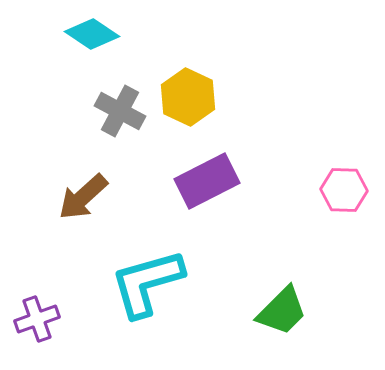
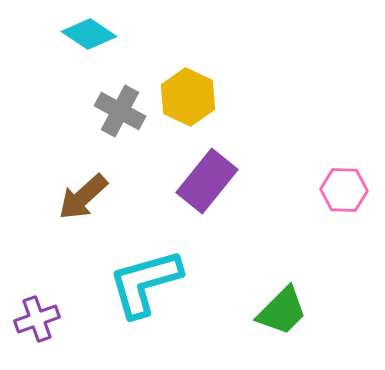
cyan diamond: moved 3 px left
purple rectangle: rotated 24 degrees counterclockwise
cyan L-shape: moved 2 px left
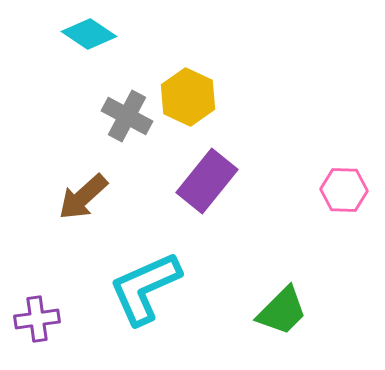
gray cross: moved 7 px right, 5 px down
cyan L-shape: moved 5 px down; rotated 8 degrees counterclockwise
purple cross: rotated 12 degrees clockwise
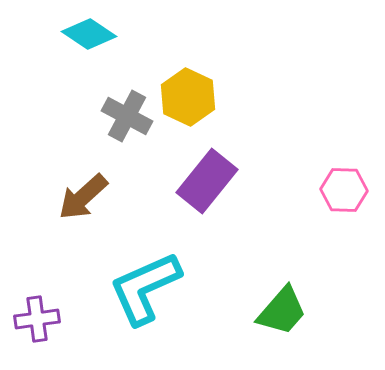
green trapezoid: rotated 4 degrees counterclockwise
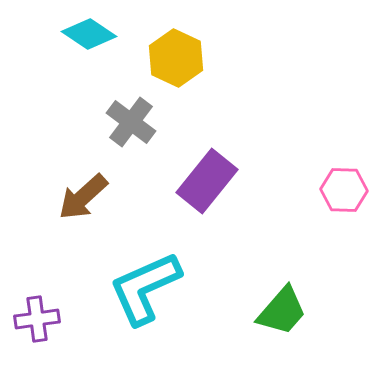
yellow hexagon: moved 12 px left, 39 px up
gray cross: moved 4 px right, 6 px down; rotated 9 degrees clockwise
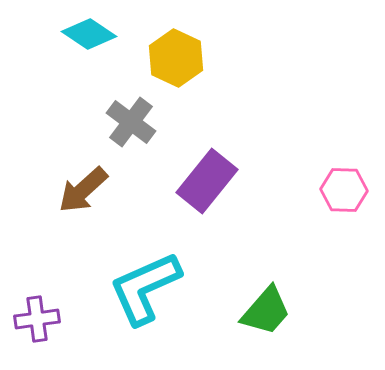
brown arrow: moved 7 px up
green trapezoid: moved 16 px left
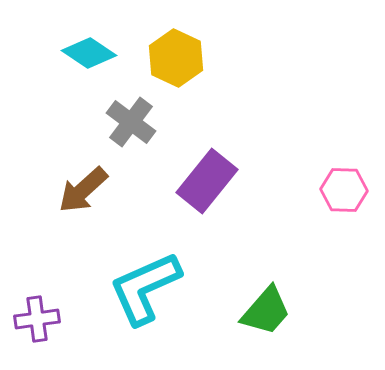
cyan diamond: moved 19 px down
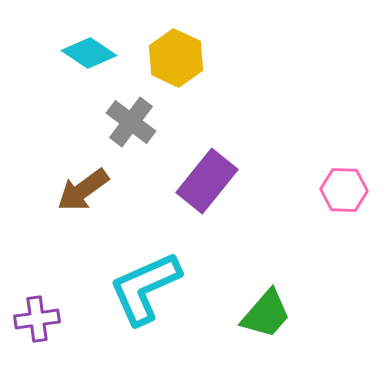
brown arrow: rotated 6 degrees clockwise
green trapezoid: moved 3 px down
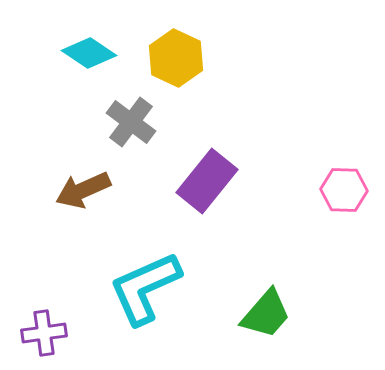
brown arrow: rotated 12 degrees clockwise
purple cross: moved 7 px right, 14 px down
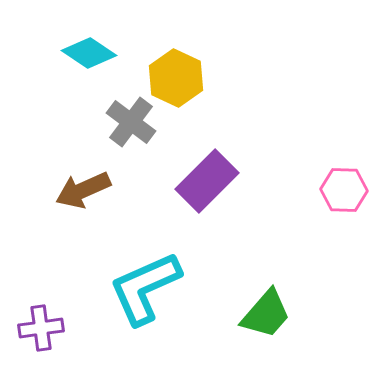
yellow hexagon: moved 20 px down
purple rectangle: rotated 6 degrees clockwise
purple cross: moved 3 px left, 5 px up
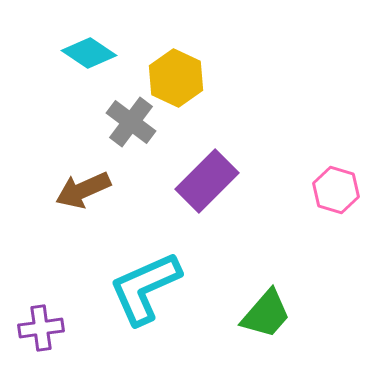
pink hexagon: moved 8 px left; rotated 15 degrees clockwise
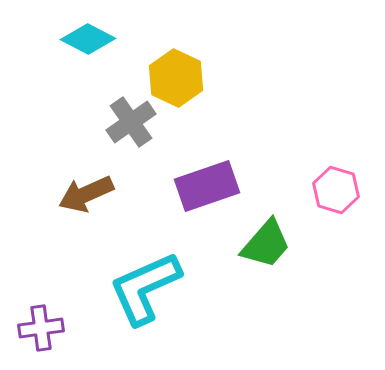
cyan diamond: moved 1 px left, 14 px up; rotated 6 degrees counterclockwise
gray cross: rotated 18 degrees clockwise
purple rectangle: moved 5 px down; rotated 26 degrees clockwise
brown arrow: moved 3 px right, 4 px down
green trapezoid: moved 70 px up
